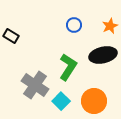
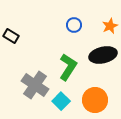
orange circle: moved 1 px right, 1 px up
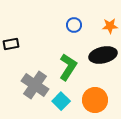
orange star: rotated 21 degrees clockwise
black rectangle: moved 8 px down; rotated 42 degrees counterclockwise
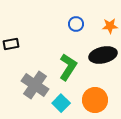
blue circle: moved 2 px right, 1 px up
cyan square: moved 2 px down
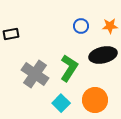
blue circle: moved 5 px right, 2 px down
black rectangle: moved 10 px up
green L-shape: moved 1 px right, 1 px down
gray cross: moved 11 px up
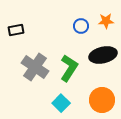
orange star: moved 4 px left, 5 px up
black rectangle: moved 5 px right, 4 px up
gray cross: moved 7 px up
orange circle: moved 7 px right
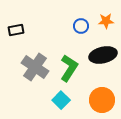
cyan square: moved 3 px up
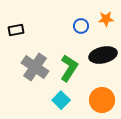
orange star: moved 2 px up
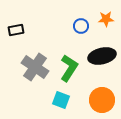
black ellipse: moved 1 px left, 1 px down
cyan square: rotated 24 degrees counterclockwise
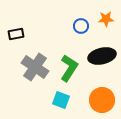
black rectangle: moved 4 px down
